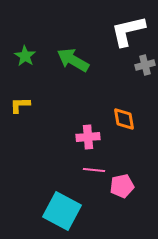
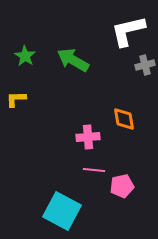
yellow L-shape: moved 4 px left, 6 px up
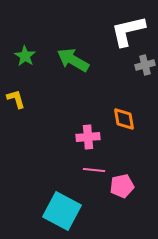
yellow L-shape: rotated 75 degrees clockwise
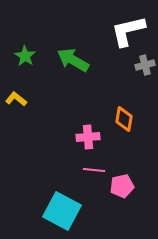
yellow L-shape: rotated 35 degrees counterclockwise
orange diamond: rotated 20 degrees clockwise
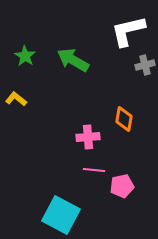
cyan square: moved 1 px left, 4 px down
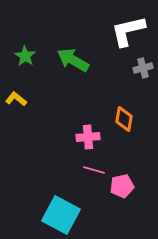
gray cross: moved 2 px left, 3 px down
pink line: rotated 10 degrees clockwise
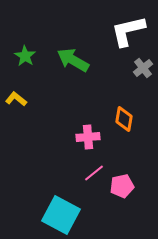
gray cross: rotated 24 degrees counterclockwise
pink line: moved 3 px down; rotated 55 degrees counterclockwise
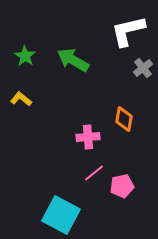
yellow L-shape: moved 5 px right
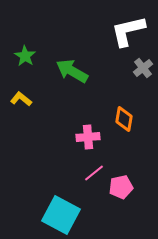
green arrow: moved 1 px left, 11 px down
pink pentagon: moved 1 px left, 1 px down
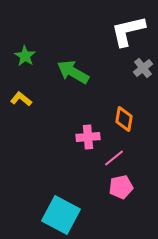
green arrow: moved 1 px right, 1 px down
pink line: moved 20 px right, 15 px up
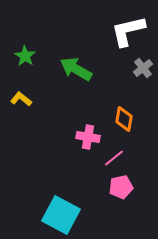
green arrow: moved 3 px right, 3 px up
pink cross: rotated 15 degrees clockwise
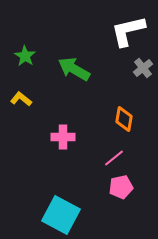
green arrow: moved 2 px left
pink cross: moved 25 px left; rotated 10 degrees counterclockwise
